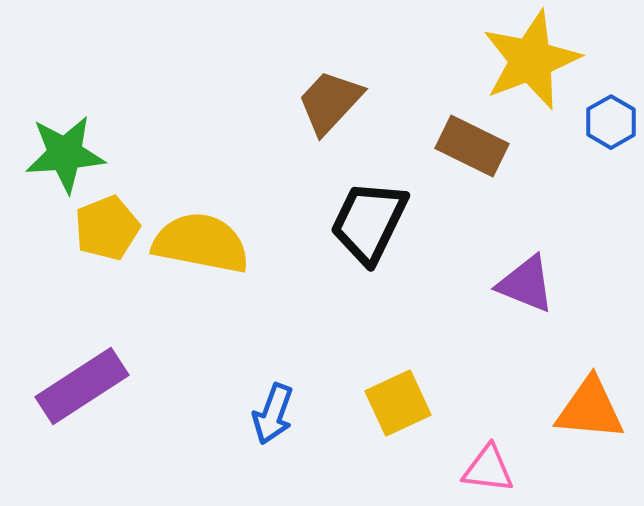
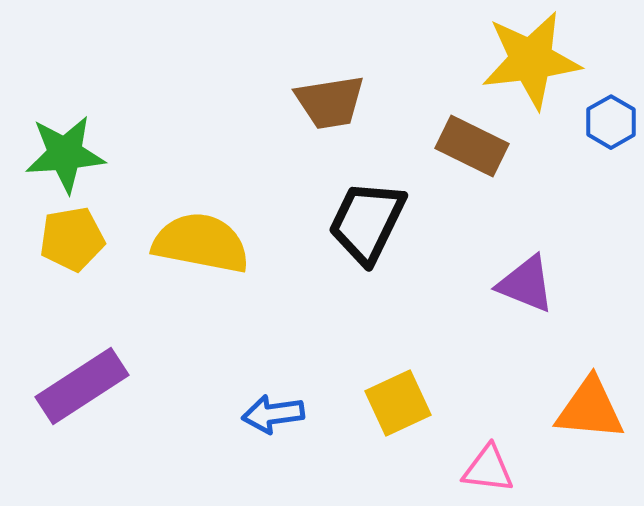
yellow star: rotated 14 degrees clockwise
brown trapezoid: rotated 142 degrees counterclockwise
black trapezoid: moved 2 px left
yellow pentagon: moved 35 px left, 11 px down; rotated 12 degrees clockwise
blue arrow: rotated 62 degrees clockwise
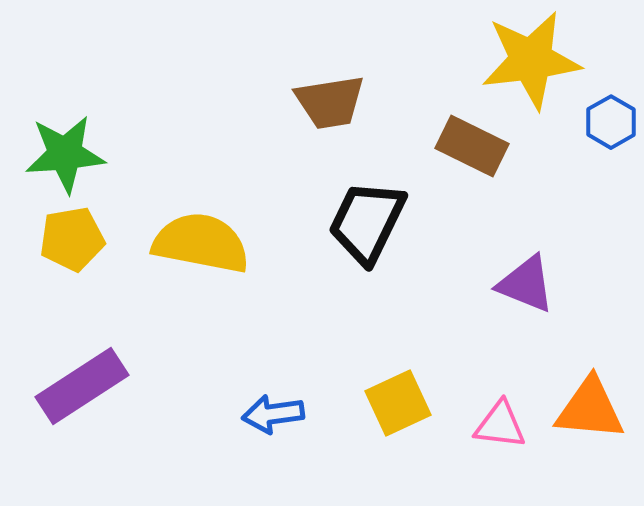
pink triangle: moved 12 px right, 44 px up
